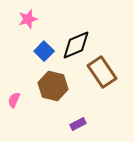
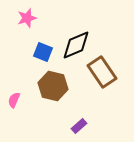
pink star: moved 1 px left, 1 px up
blue square: moved 1 px left, 1 px down; rotated 24 degrees counterclockwise
purple rectangle: moved 1 px right, 2 px down; rotated 14 degrees counterclockwise
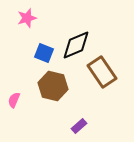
blue square: moved 1 px right, 1 px down
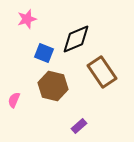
pink star: moved 1 px down
black diamond: moved 6 px up
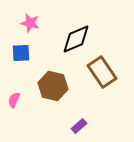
pink star: moved 3 px right, 4 px down; rotated 30 degrees clockwise
blue square: moved 23 px left; rotated 24 degrees counterclockwise
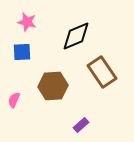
pink star: moved 3 px left, 1 px up
black diamond: moved 3 px up
blue square: moved 1 px right, 1 px up
brown hexagon: rotated 16 degrees counterclockwise
purple rectangle: moved 2 px right, 1 px up
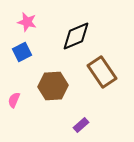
blue square: rotated 24 degrees counterclockwise
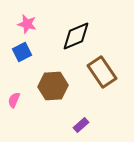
pink star: moved 2 px down
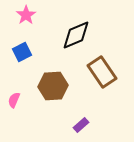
pink star: moved 1 px left, 9 px up; rotated 24 degrees clockwise
black diamond: moved 1 px up
